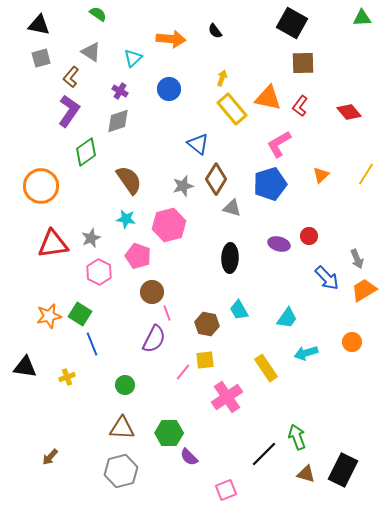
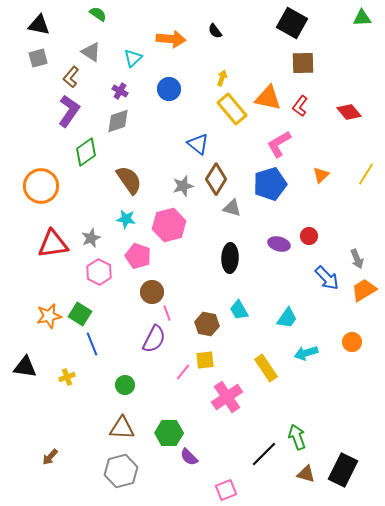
gray square at (41, 58): moved 3 px left
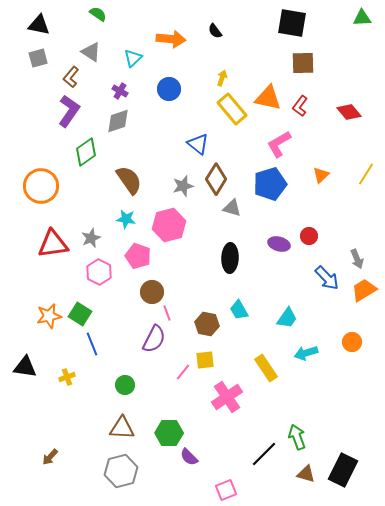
black square at (292, 23): rotated 20 degrees counterclockwise
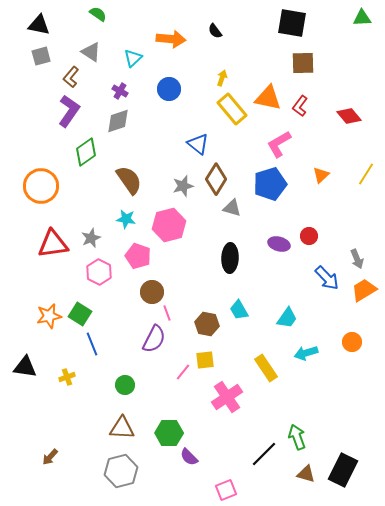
gray square at (38, 58): moved 3 px right, 2 px up
red diamond at (349, 112): moved 4 px down
